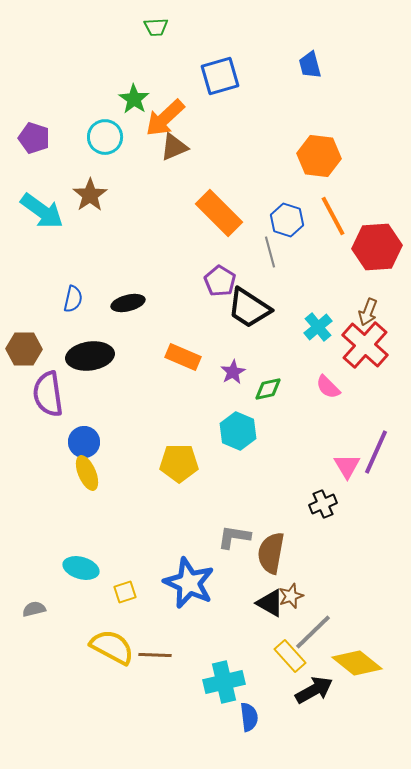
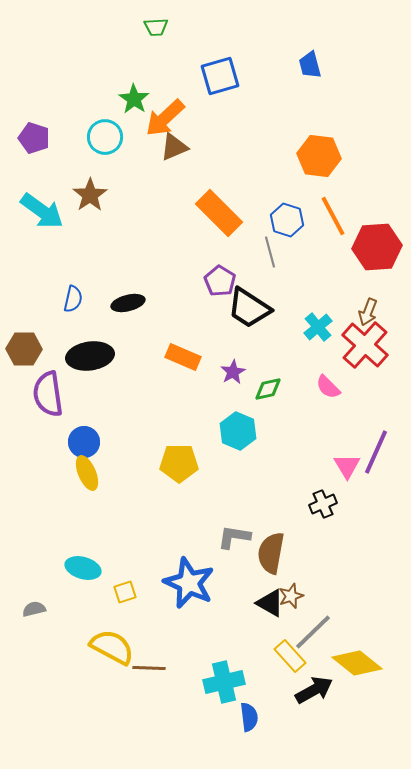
cyan ellipse at (81, 568): moved 2 px right
brown line at (155, 655): moved 6 px left, 13 px down
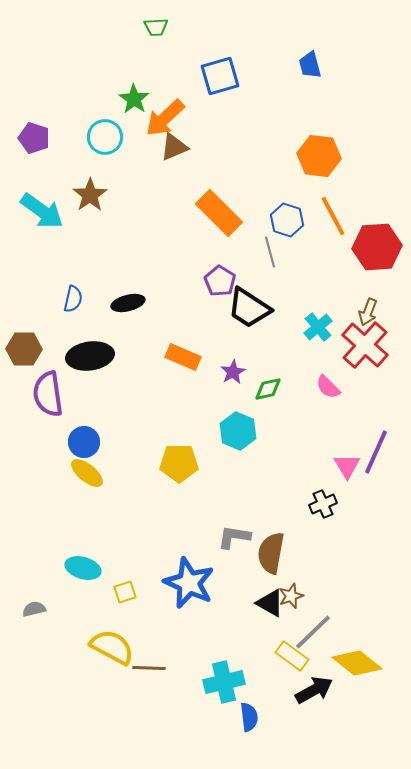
yellow ellipse at (87, 473): rotated 28 degrees counterclockwise
yellow rectangle at (290, 656): moved 2 px right; rotated 12 degrees counterclockwise
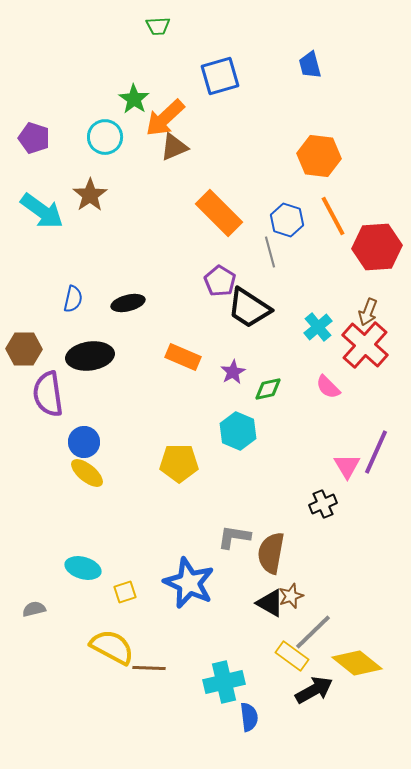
green trapezoid at (156, 27): moved 2 px right, 1 px up
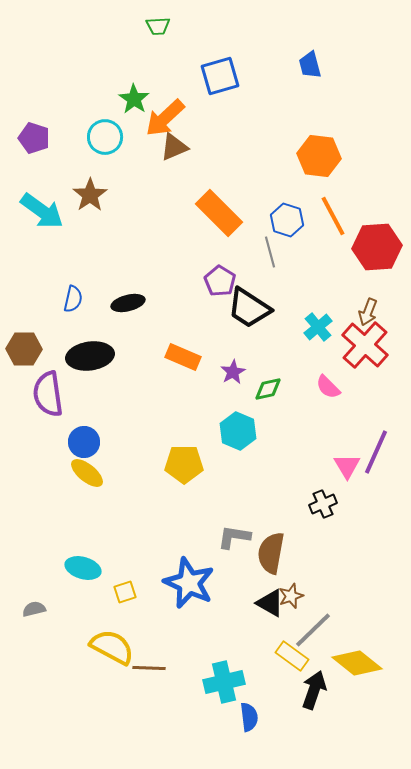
yellow pentagon at (179, 463): moved 5 px right, 1 px down
gray line at (313, 632): moved 2 px up
black arrow at (314, 690): rotated 42 degrees counterclockwise
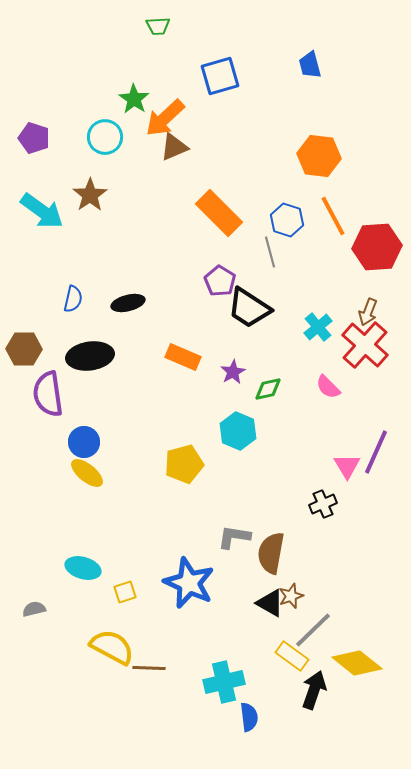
yellow pentagon at (184, 464): rotated 15 degrees counterclockwise
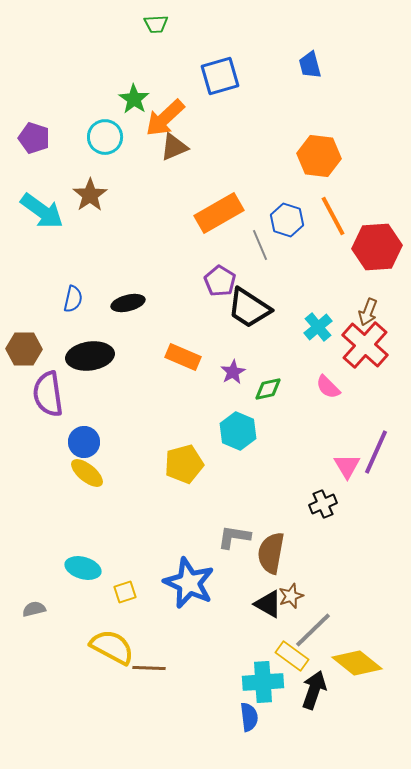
green trapezoid at (158, 26): moved 2 px left, 2 px up
orange rectangle at (219, 213): rotated 75 degrees counterclockwise
gray line at (270, 252): moved 10 px left, 7 px up; rotated 8 degrees counterclockwise
black triangle at (270, 603): moved 2 px left, 1 px down
cyan cross at (224, 682): moved 39 px right; rotated 9 degrees clockwise
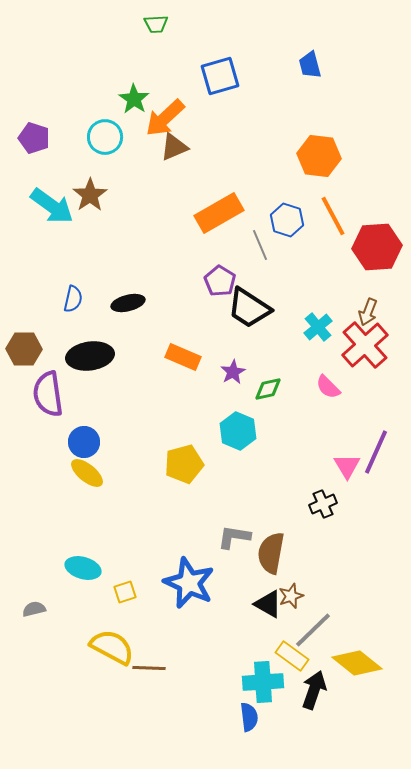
cyan arrow at (42, 211): moved 10 px right, 5 px up
red cross at (365, 345): rotated 6 degrees clockwise
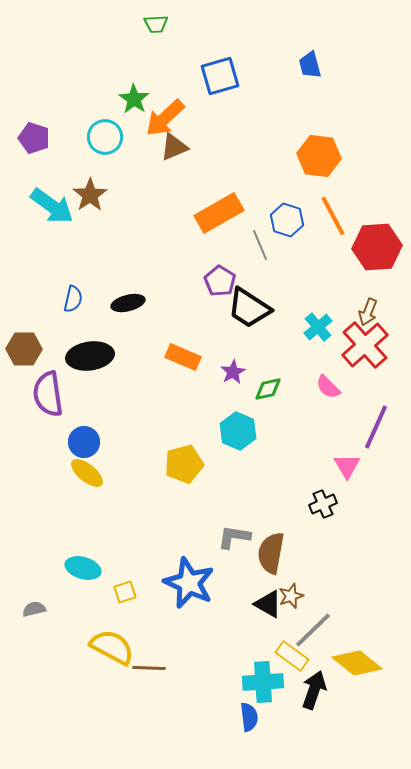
purple line at (376, 452): moved 25 px up
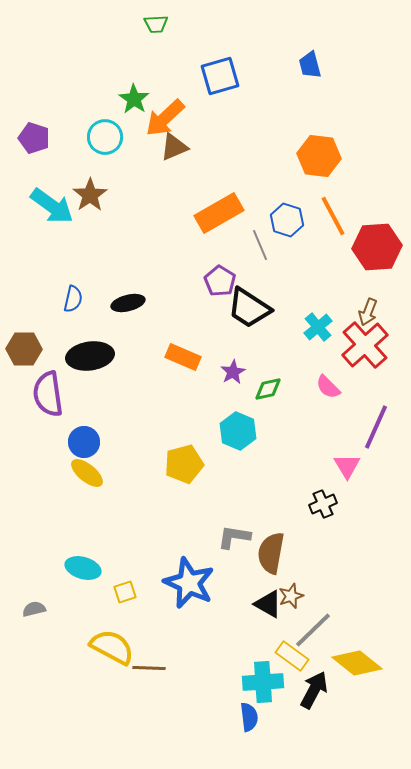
black arrow at (314, 690): rotated 9 degrees clockwise
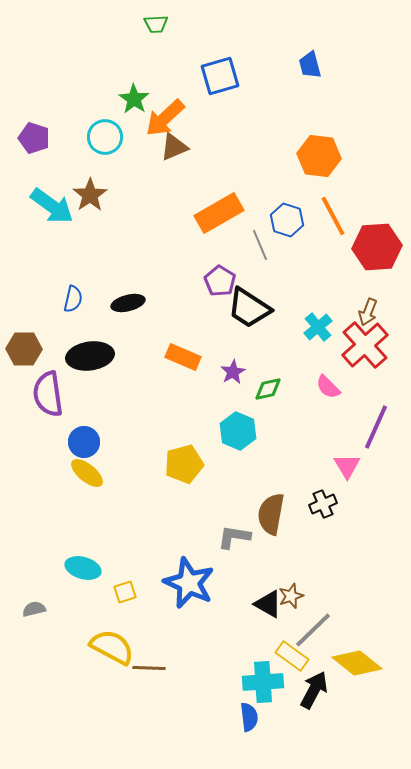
brown semicircle at (271, 553): moved 39 px up
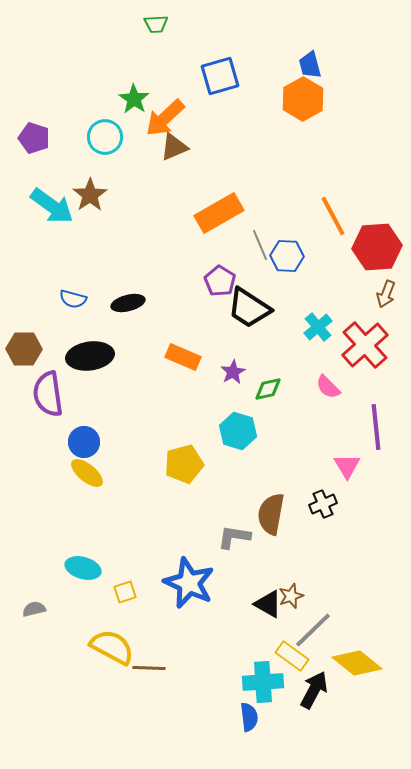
orange hexagon at (319, 156): moved 16 px left, 57 px up; rotated 24 degrees clockwise
blue hexagon at (287, 220): moved 36 px down; rotated 16 degrees counterclockwise
blue semicircle at (73, 299): rotated 92 degrees clockwise
brown arrow at (368, 312): moved 18 px right, 18 px up
purple line at (376, 427): rotated 30 degrees counterclockwise
cyan hexagon at (238, 431): rotated 6 degrees counterclockwise
